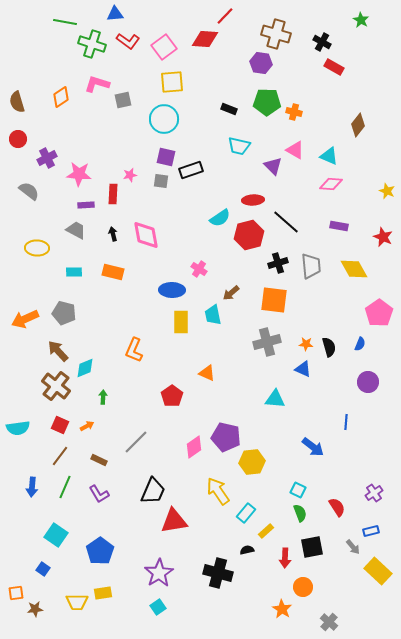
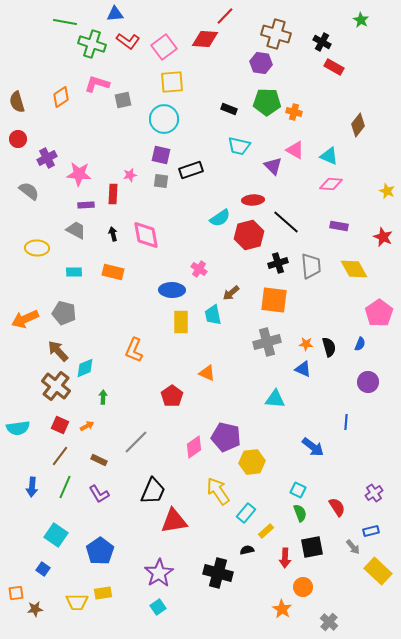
purple square at (166, 157): moved 5 px left, 2 px up
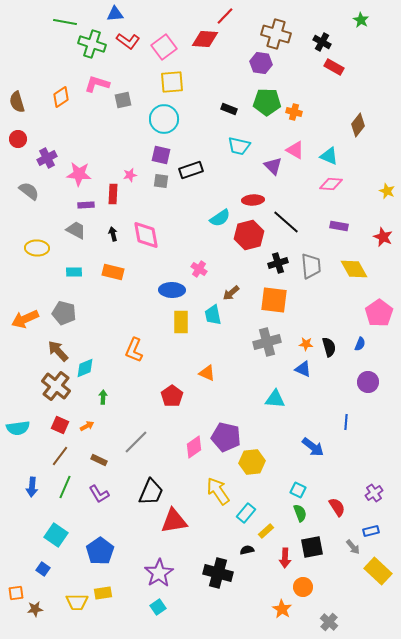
black trapezoid at (153, 491): moved 2 px left, 1 px down
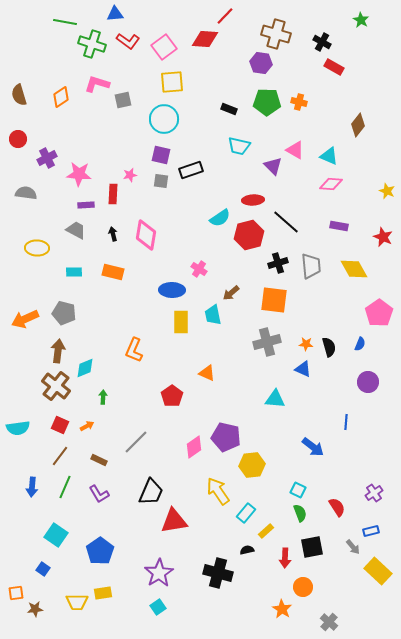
brown semicircle at (17, 102): moved 2 px right, 7 px up
orange cross at (294, 112): moved 5 px right, 10 px up
gray semicircle at (29, 191): moved 3 px left, 2 px down; rotated 30 degrees counterclockwise
pink diamond at (146, 235): rotated 20 degrees clockwise
brown arrow at (58, 351): rotated 50 degrees clockwise
yellow hexagon at (252, 462): moved 3 px down
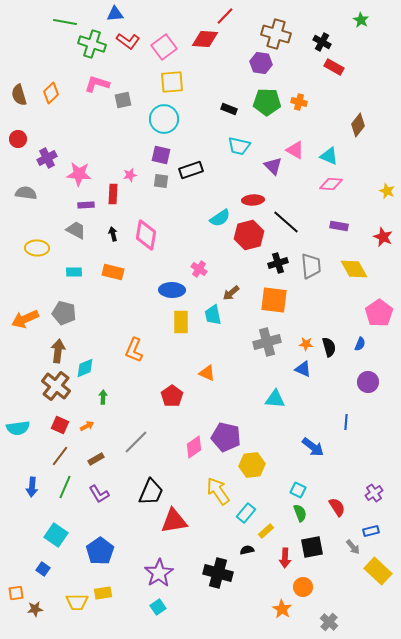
orange diamond at (61, 97): moved 10 px left, 4 px up; rotated 10 degrees counterclockwise
brown rectangle at (99, 460): moved 3 px left, 1 px up; rotated 56 degrees counterclockwise
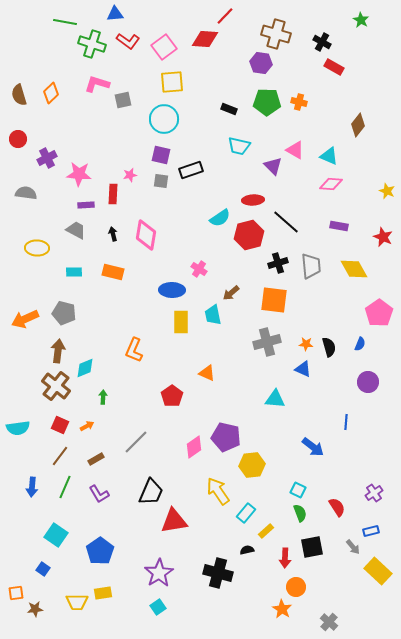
orange circle at (303, 587): moved 7 px left
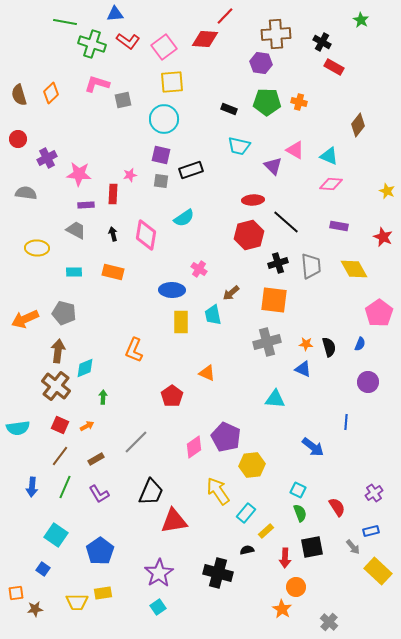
brown cross at (276, 34): rotated 20 degrees counterclockwise
cyan semicircle at (220, 218): moved 36 px left
purple pentagon at (226, 437): rotated 12 degrees clockwise
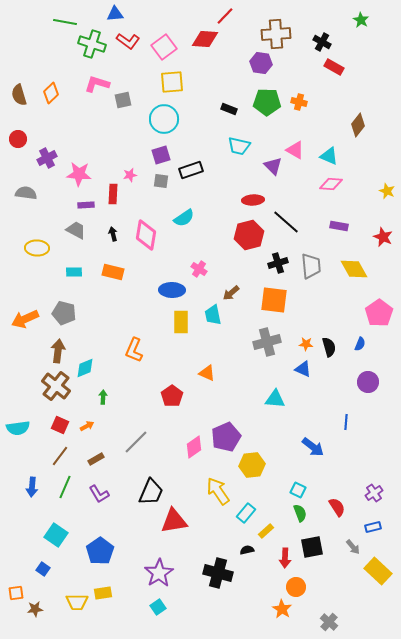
purple square at (161, 155): rotated 30 degrees counterclockwise
purple pentagon at (226, 437): rotated 24 degrees clockwise
blue rectangle at (371, 531): moved 2 px right, 4 px up
